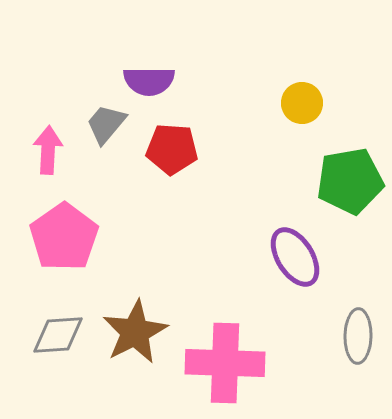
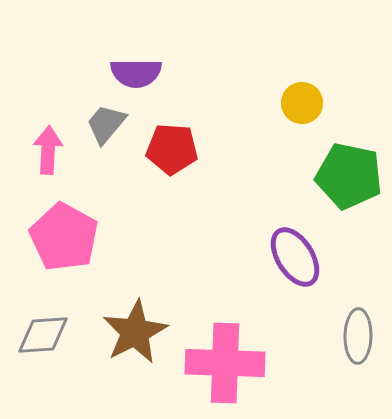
purple semicircle: moved 13 px left, 8 px up
green pentagon: moved 1 px left, 5 px up; rotated 22 degrees clockwise
pink pentagon: rotated 8 degrees counterclockwise
gray diamond: moved 15 px left
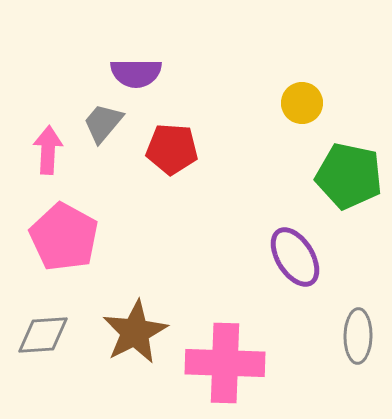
gray trapezoid: moved 3 px left, 1 px up
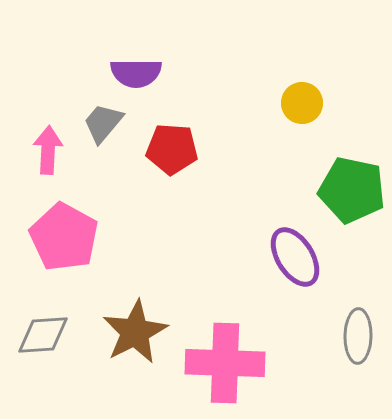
green pentagon: moved 3 px right, 14 px down
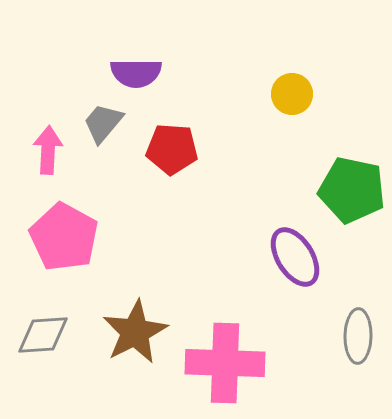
yellow circle: moved 10 px left, 9 px up
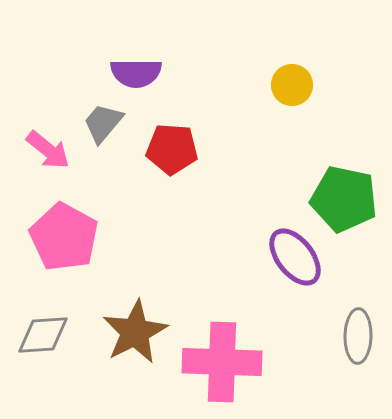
yellow circle: moved 9 px up
pink arrow: rotated 126 degrees clockwise
green pentagon: moved 8 px left, 9 px down
purple ellipse: rotated 6 degrees counterclockwise
pink cross: moved 3 px left, 1 px up
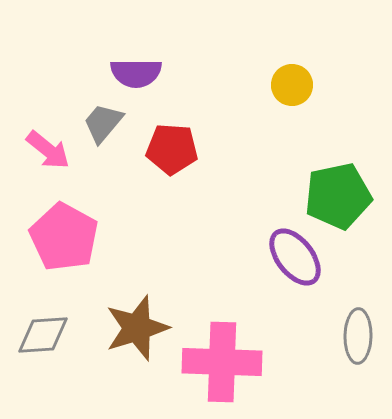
green pentagon: moved 6 px left, 3 px up; rotated 24 degrees counterclockwise
brown star: moved 2 px right, 4 px up; rotated 10 degrees clockwise
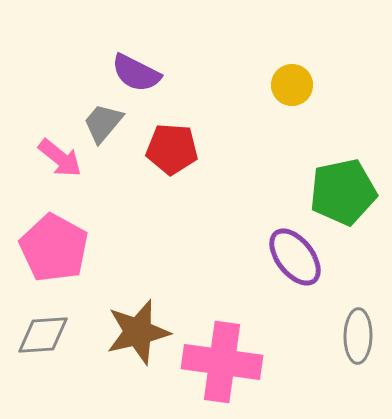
purple semicircle: rotated 27 degrees clockwise
pink arrow: moved 12 px right, 8 px down
green pentagon: moved 5 px right, 4 px up
pink pentagon: moved 10 px left, 11 px down
brown star: moved 1 px right, 4 px down; rotated 4 degrees clockwise
pink cross: rotated 6 degrees clockwise
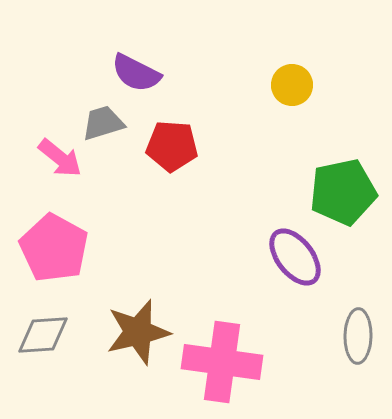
gray trapezoid: rotated 33 degrees clockwise
red pentagon: moved 3 px up
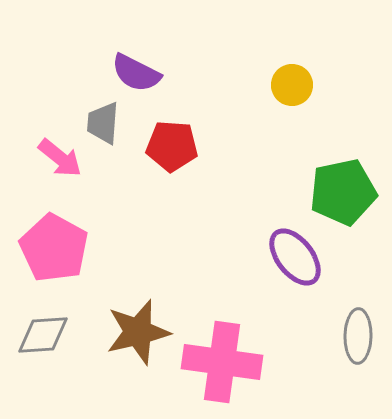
gray trapezoid: rotated 69 degrees counterclockwise
